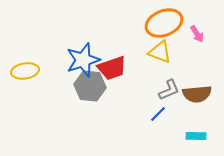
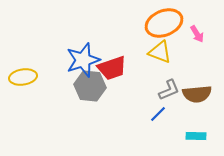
yellow ellipse: moved 2 px left, 6 px down
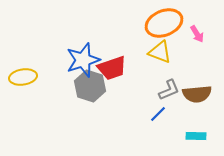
gray hexagon: rotated 12 degrees clockwise
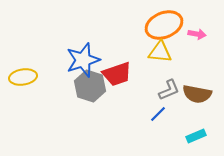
orange ellipse: moved 2 px down
pink arrow: rotated 48 degrees counterclockwise
yellow triangle: rotated 15 degrees counterclockwise
red trapezoid: moved 5 px right, 6 px down
brown semicircle: rotated 16 degrees clockwise
cyan rectangle: rotated 24 degrees counterclockwise
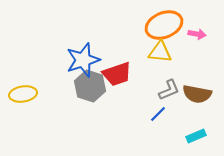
yellow ellipse: moved 17 px down
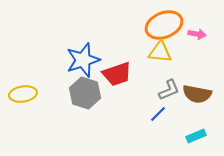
gray hexagon: moved 5 px left, 7 px down
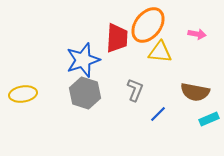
orange ellipse: moved 16 px left; rotated 30 degrees counterclockwise
red trapezoid: moved 36 px up; rotated 68 degrees counterclockwise
gray L-shape: moved 34 px left; rotated 45 degrees counterclockwise
brown semicircle: moved 2 px left, 2 px up
cyan rectangle: moved 13 px right, 17 px up
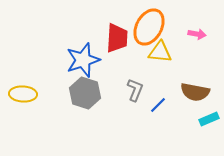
orange ellipse: moved 1 px right, 2 px down; rotated 9 degrees counterclockwise
yellow ellipse: rotated 12 degrees clockwise
blue line: moved 9 px up
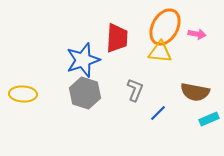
orange ellipse: moved 16 px right
blue line: moved 8 px down
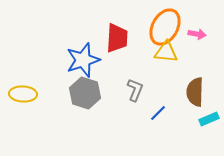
yellow triangle: moved 6 px right
brown semicircle: rotated 80 degrees clockwise
